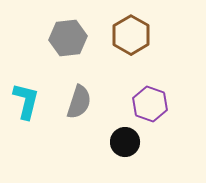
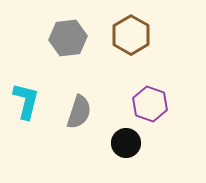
gray semicircle: moved 10 px down
black circle: moved 1 px right, 1 px down
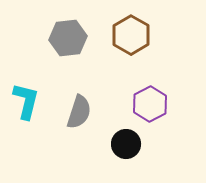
purple hexagon: rotated 12 degrees clockwise
black circle: moved 1 px down
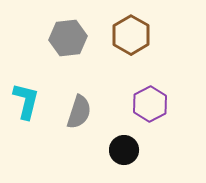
black circle: moved 2 px left, 6 px down
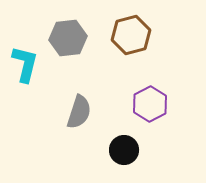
brown hexagon: rotated 15 degrees clockwise
cyan L-shape: moved 1 px left, 37 px up
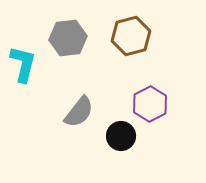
brown hexagon: moved 1 px down
cyan L-shape: moved 2 px left
gray semicircle: rotated 20 degrees clockwise
black circle: moved 3 px left, 14 px up
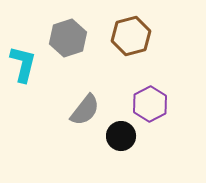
gray hexagon: rotated 12 degrees counterclockwise
gray semicircle: moved 6 px right, 2 px up
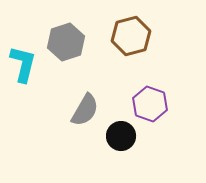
gray hexagon: moved 2 px left, 4 px down
purple hexagon: rotated 12 degrees counterclockwise
gray semicircle: rotated 8 degrees counterclockwise
